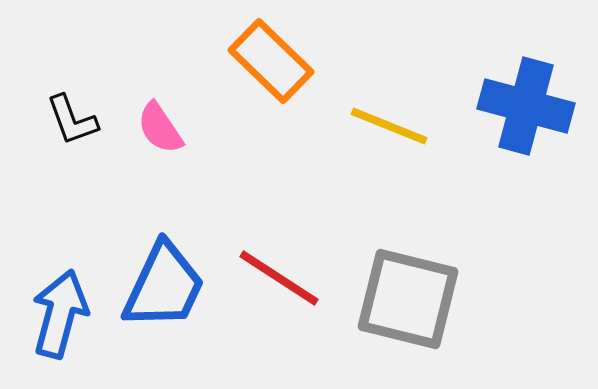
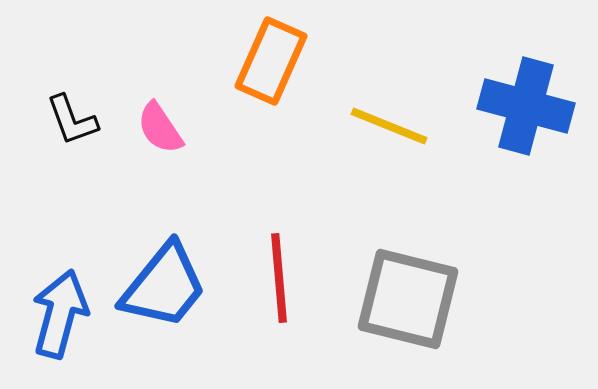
orange rectangle: rotated 70 degrees clockwise
red line: rotated 52 degrees clockwise
blue trapezoid: rotated 14 degrees clockwise
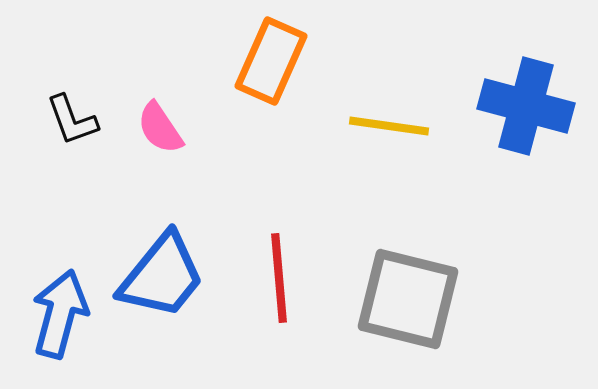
yellow line: rotated 14 degrees counterclockwise
blue trapezoid: moved 2 px left, 10 px up
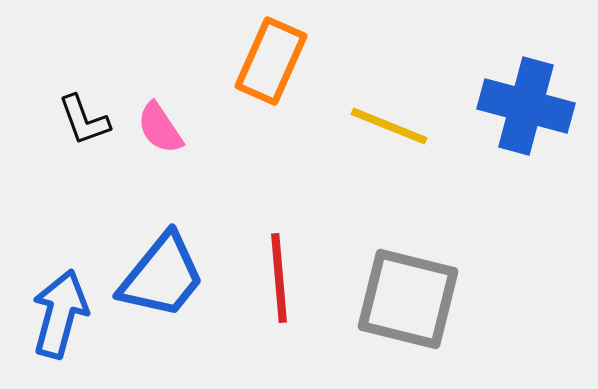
black L-shape: moved 12 px right
yellow line: rotated 14 degrees clockwise
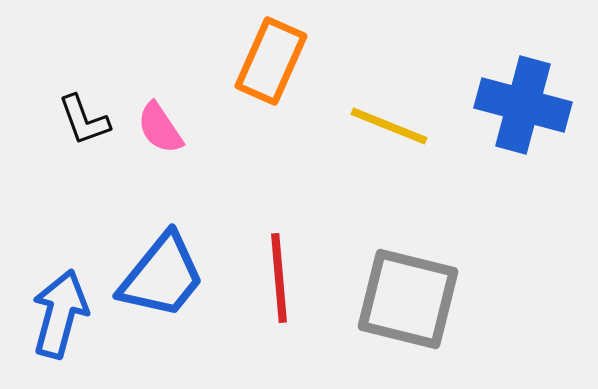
blue cross: moved 3 px left, 1 px up
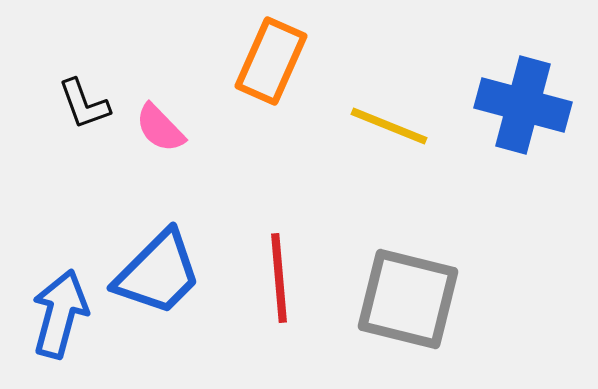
black L-shape: moved 16 px up
pink semicircle: rotated 10 degrees counterclockwise
blue trapezoid: moved 4 px left, 3 px up; rotated 6 degrees clockwise
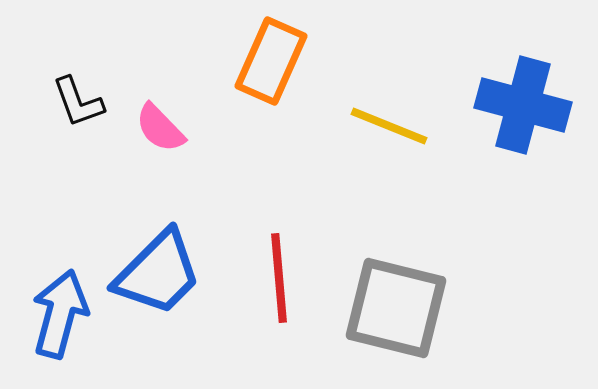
black L-shape: moved 6 px left, 2 px up
gray square: moved 12 px left, 9 px down
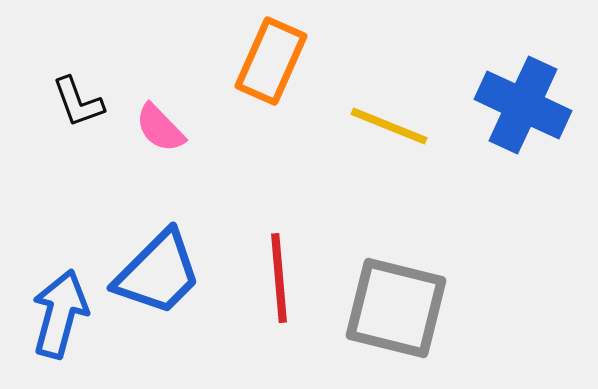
blue cross: rotated 10 degrees clockwise
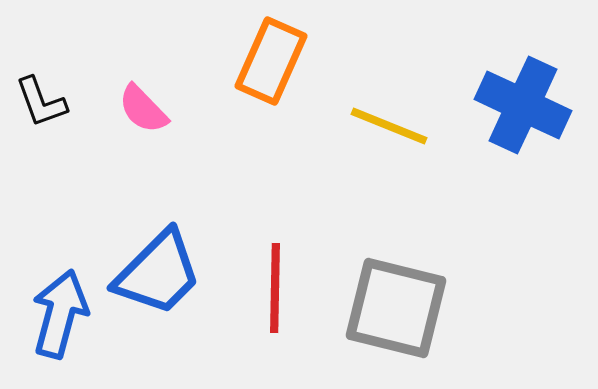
black L-shape: moved 37 px left
pink semicircle: moved 17 px left, 19 px up
red line: moved 4 px left, 10 px down; rotated 6 degrees clockwise
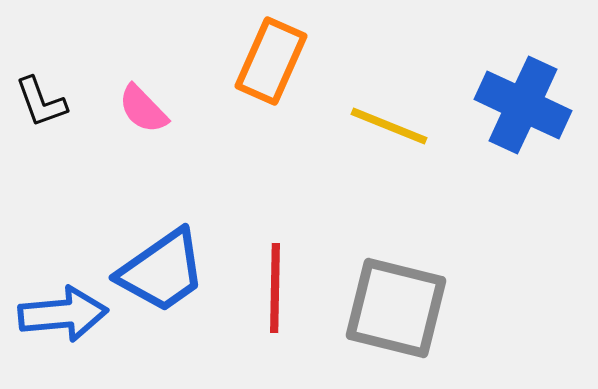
blue trapezoid: moved 4 px right, 2 px up; rotated 10 degrees clockwise
blue arrow: moved 3 px right; rotated 70 degrees clockwise
